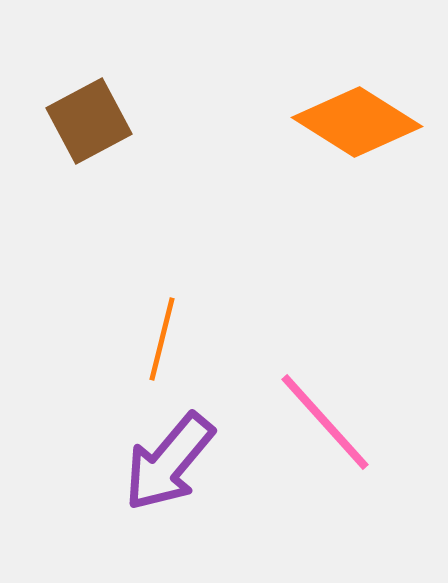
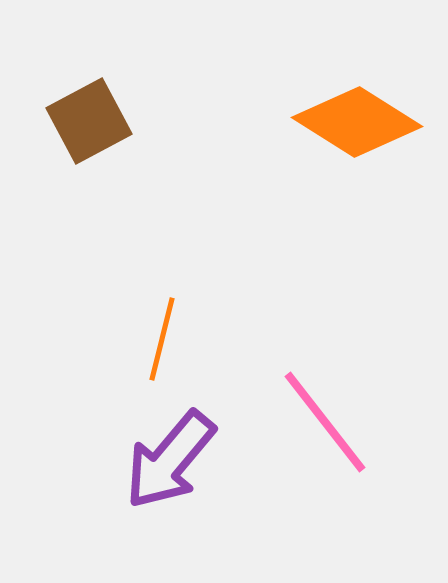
pink line: rotated 4 degrees clockwise
purple arrow: moved 1 px right, 2 px up
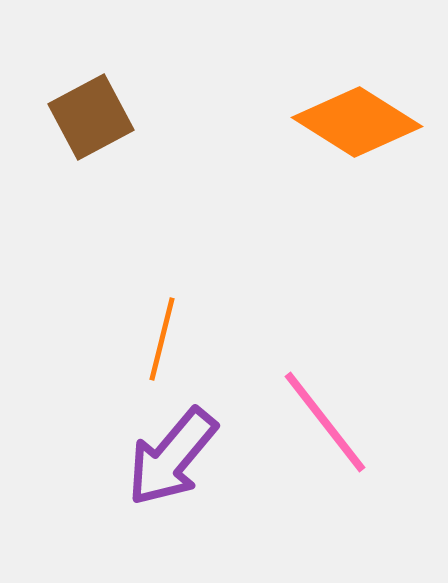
brown square: moved 2 px right, 4 px up
purple arrow: moved 2 px right, 3 px up
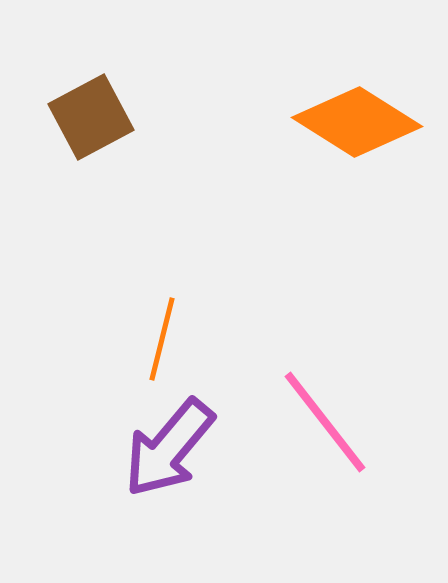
purple arrow: moved 3 px left, 9 px up
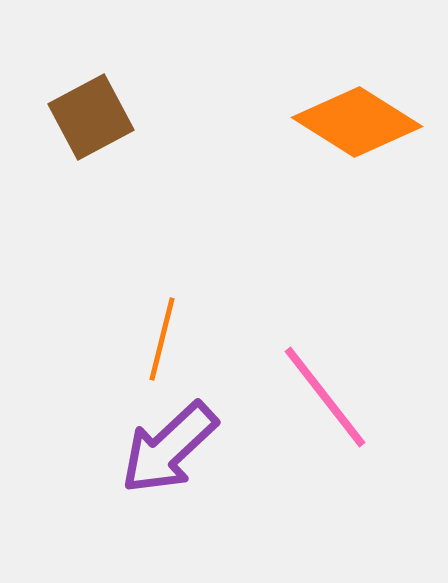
pink line: moved 25 px up
purple arrow: rotated 7 degrees clockwise
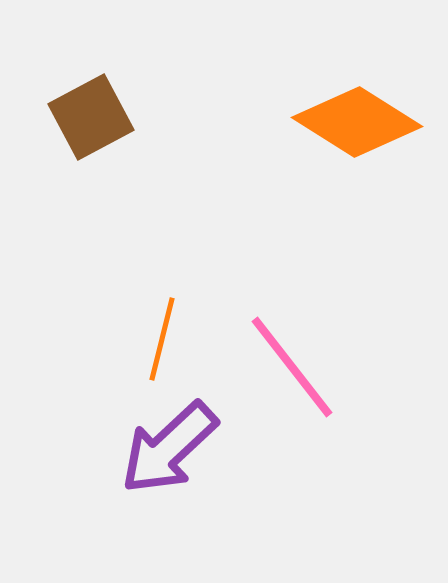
pink line: moved 33 px left, 30 px up
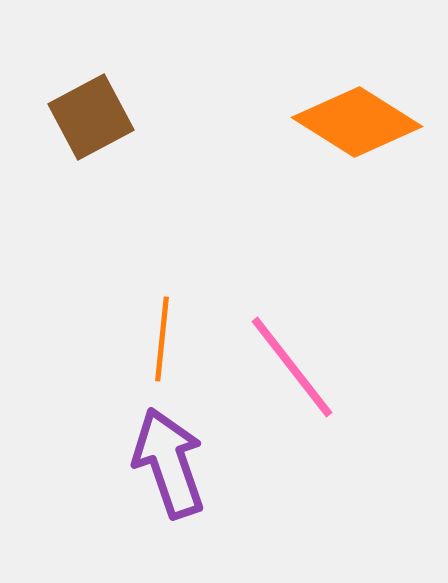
orange line: rotated 8 degrees counterclockwise
purple arrow: moved 15 px down; rotated 114 degrees clockwise
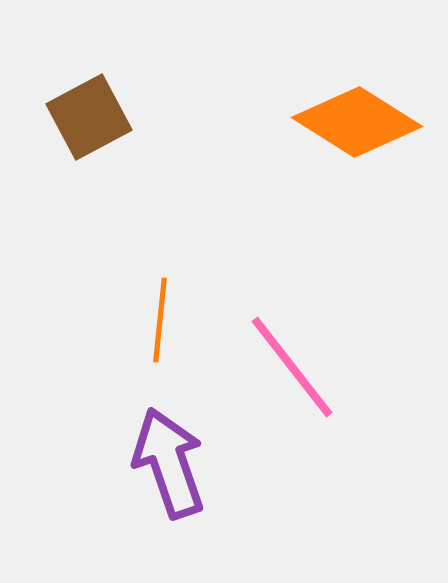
brown square: moved 2 px left
orange line: moved 2 px left, 19 px up
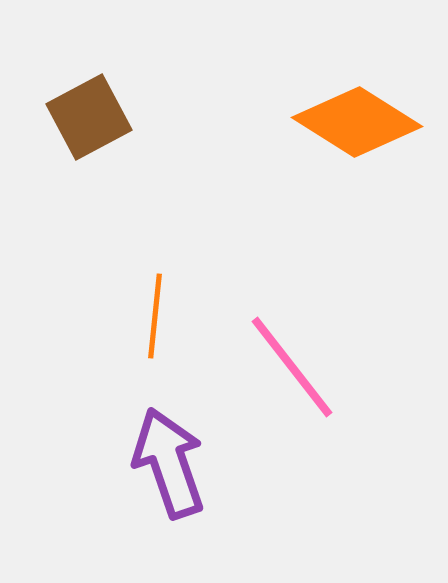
orange line: moved 5 px left, 4 px up
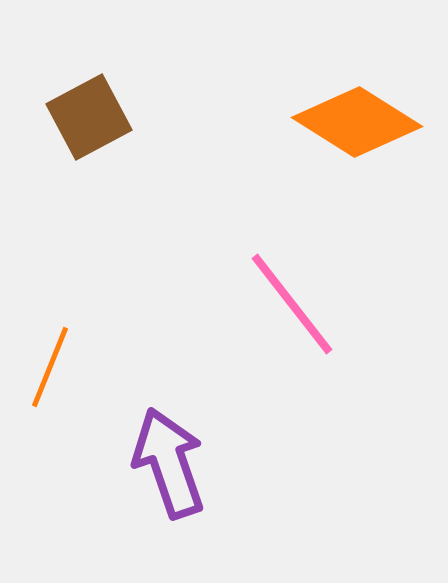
orange line: moved 105 px left, 51 px down; rotated 16 degrees clockwise
pink line: moved 63 px up
